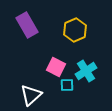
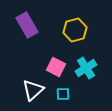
yellow hexagon: rotated 10 degrees clockwise
cyan cross: moved 3 px up
cyan square: moved 4 px left, 9 px down
white triangle: moved 2 px right, 5 px up
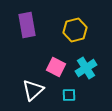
purple rectangle: rotated 20 degrees clockwise
cyan square: moved 6 px right, 1 px down
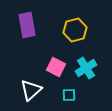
white triangle: moved 2 px left
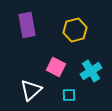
cyan cross: moved 5 px right, 3 px down
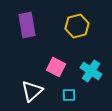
yellow hexagon: moved 2 px right, 4 px up
cyan cross: rotated 25 degrees counterclockwise
white triangle: moved 1 px right, 1 px down
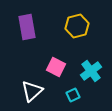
purple rectangle: moved 2 px down
cyan cross: rotated 20 degrees clockwise
cyan square: moved 4 px right; rotated 24 degrees counterclockwise
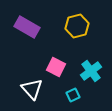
purple rectangle: rotated 50 degrees counterclockwise
white triangle: moved 2 px up; rotated 30 degrees counterclockwise
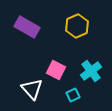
yellow hexagon: rotated 10 degrees counterclockwise
pink square: moved 3 px down
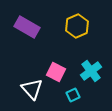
pink square: moved 2 px down
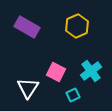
white triangle: moved 4 px left, 1 px up; rotated 15 degrees clockwise
